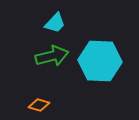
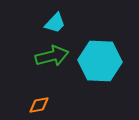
orange diamond: rotated 25 degrees counterclockwise
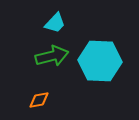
orange diamond: moved 5 px up
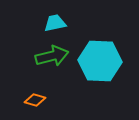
cyan trapezoid: rotated 145 degrees counterclockwise
orange diamond: moved 4 px left; rotated 25 degrees clockwise
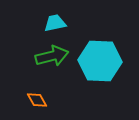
orange diamond: moved 2 px right; rotated 45 degrees clockwise
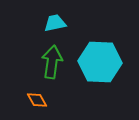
green arrow: moved 6 px down; rotated 68 degrees counterclockwise
cyan hexagon: moved 1 px down
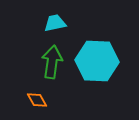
cyan hexagon: moved 3 px left, 1 px up
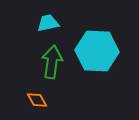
cyan trapezoid: moved 7 px left
cyan hexagon: moved 10 px up
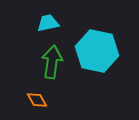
cyan hexagon: rotated 9 degrees clockwise
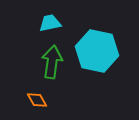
cyan trapezoid: moved 2 px right
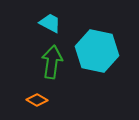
cyan trapezoid: rotated 40 degrees clockwise
orange diamond: rotated 30 degrees counterclockwise
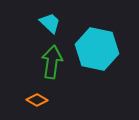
cyan trapezoid: rotated 15 degrees clockwise
cyan hexagon: moved 2 px up
